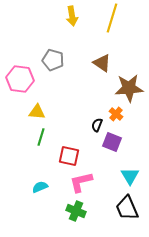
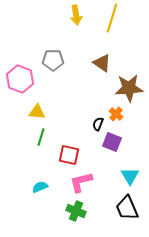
yellow arrow: moved 4 px right, 1 px up
gray pentagon: rotated 15 degrees counterclockwise
pink hexagon: rotated 12 degrees clockwise
black semicircle: moved 1 px right, 1 px up
red square: moved 1 px up
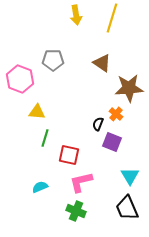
green line: moved 4 px right, 1 px down
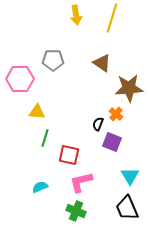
pink hexagon: rotated 20 degrees counterclockwise
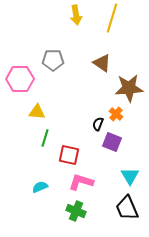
pink L-shape: rotated 30 degrees clockwise
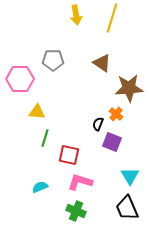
pink L-shape: moved 1 px left
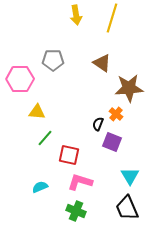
green line: rotated 24 degrees clockwise
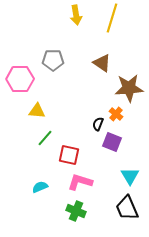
yellow triangle: moved 1 px up
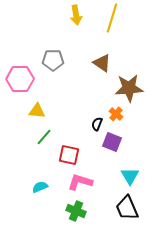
black semicircle: moved 1 px left
green line: moved 1 px left, 1 px up
